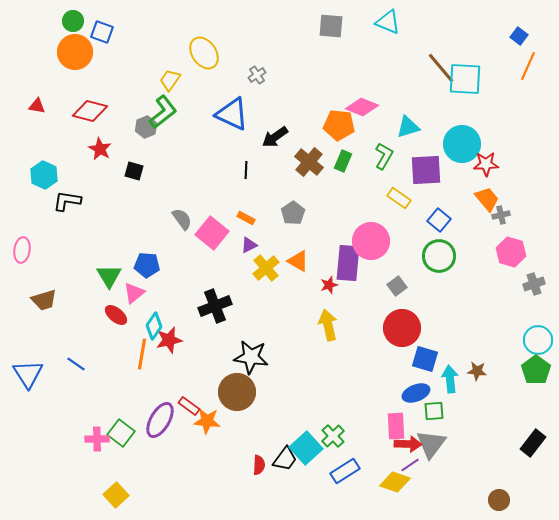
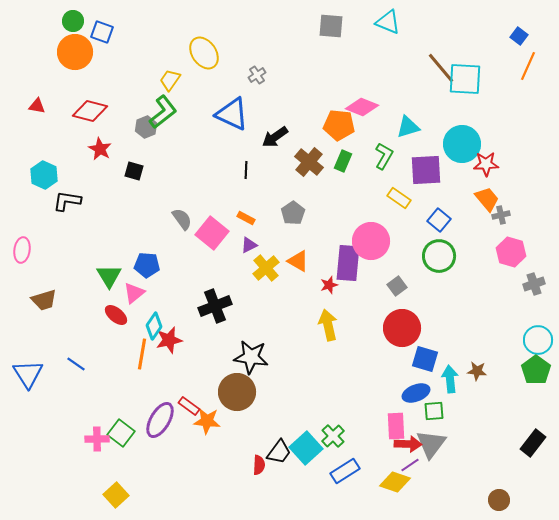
black trapezoid at (285, 459): moved 6 px left, 7 px up
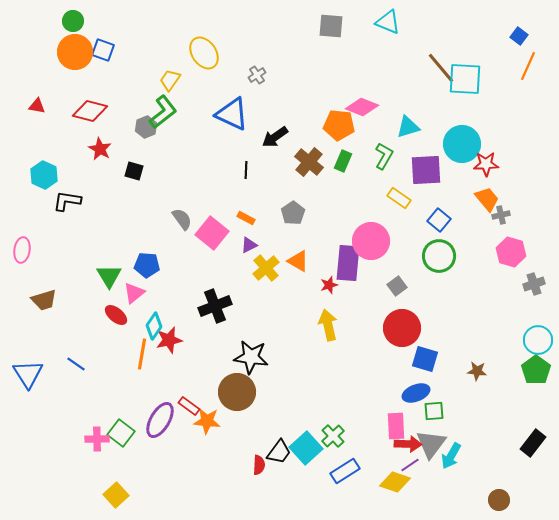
blue square at (102, 32): moved 1 px right, 18 px down
cyan arrow at (450, 379): moved 1 px right, 77 px down; rotated 144 degrees counterclockwise
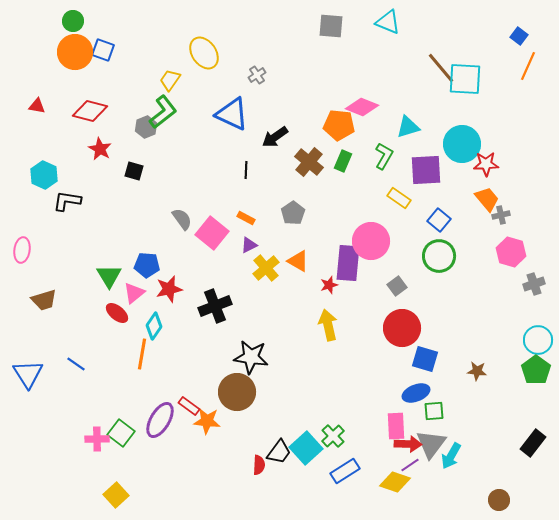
red ellipse at (116, 315): moved 1 px right, 2 px up
red star at (169, 340): moved 51 px up
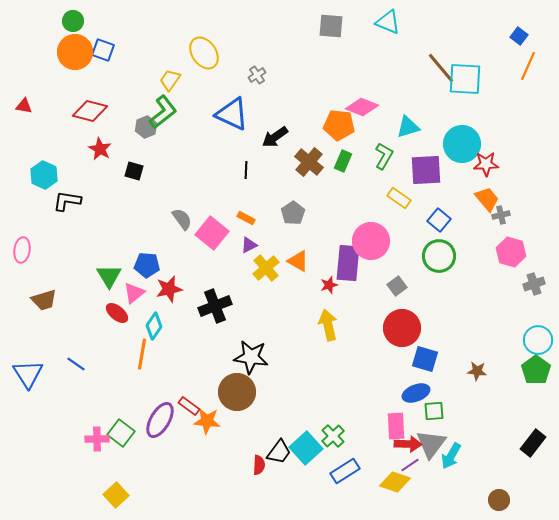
red triangle at (37, 106): moved 13 px left
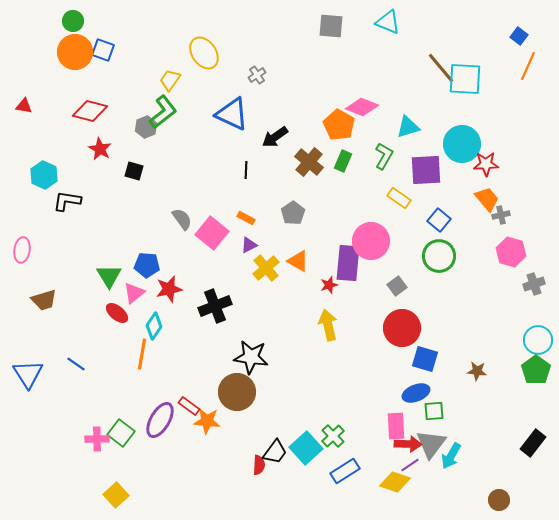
orange pentagon at (339, 125): rotated 24 degrees clockwise
black trapezoid at (279, 452): moved 4 px left
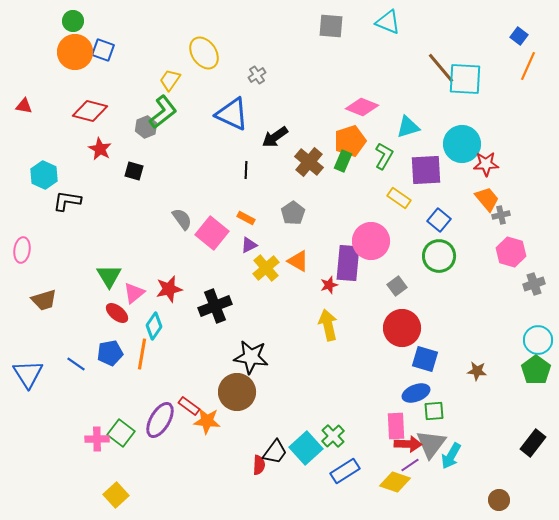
orange pentagon at (339, 125): moved 11 px right, 16 px down; rotated 24 degrees clockwise
blue pentagon at (147, 265): moved 37 px left, 88 px down; rotated 15 degrees counterclockwise
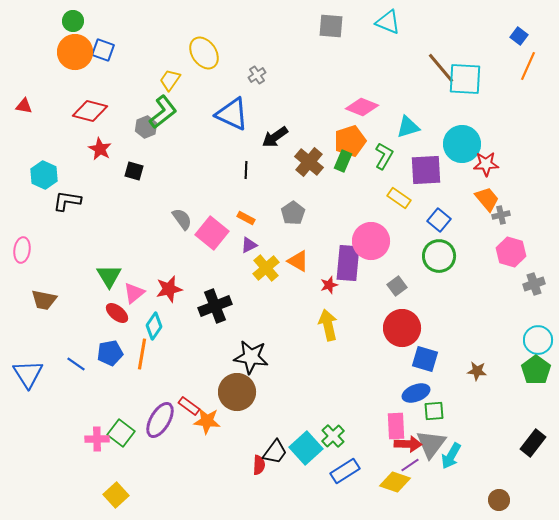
brown trapezoid at (44, 300): rotated 28 degrees clockwise
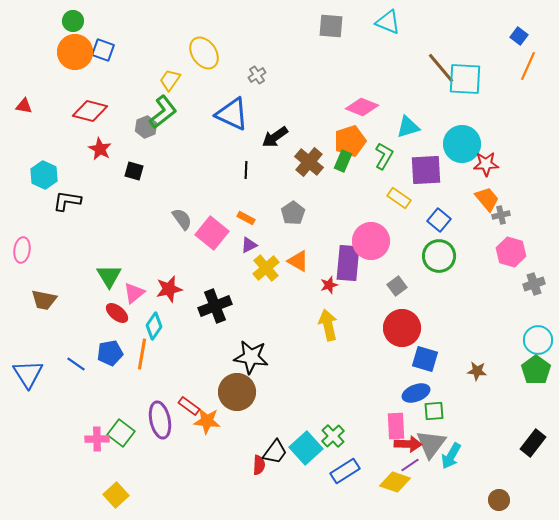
purple ellipse at (160, 420): rotated 42 degrees counterclockwise
